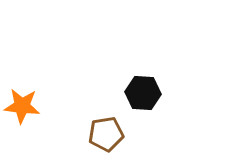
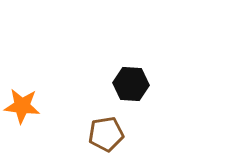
black hexagon: moved 12 px left, 9 px up
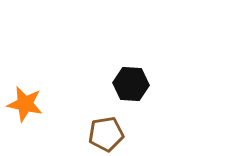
orange star: moved 3 px right, 2 px up; rotated 6 degrees clockwise
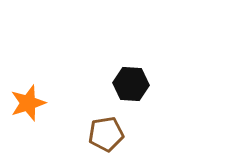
orange star: moved 3 px right, 1 px up; rotated 30 degrees counterclockwise
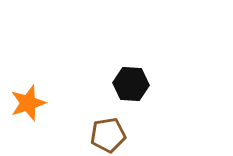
brown pentagon: moved 2 px right, 1 px down
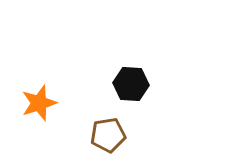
orange star: moved 11 px right
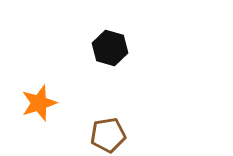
black hexagon: moved 21 px left, 36 px up; rotated 12 degrees clockwise
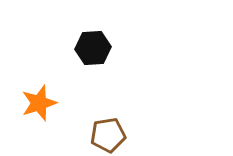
black hexagon: moved 17 px left; rotated 20 degrees counterclockwise
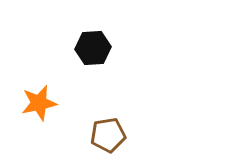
orange star: rotated 6 degrees clockwise
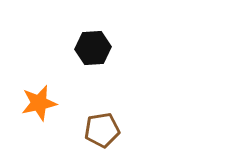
brown pentagon: moved 6 px left, 5 px up
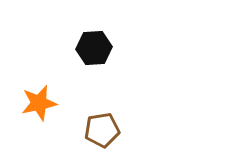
black hexagon: moved 1 px right
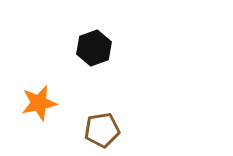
black hexagon: rotated 16 degrees counterclockwise
